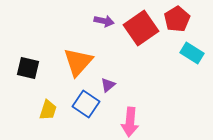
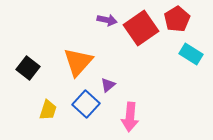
purple arrow: moved 3 px right, 1 px up
cyan rectangle: moved 1 px left, 1 px down
black square: rotated 25 degrees clockwise
blue square: rotated 8 degrees clockwise
pink arrow: moved 5 px up
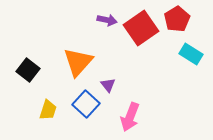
black square: moved 2 px down
purple triangle: rotated 28 degrees counterclockwise
pink arrow: rotated 16 degrees clockwise
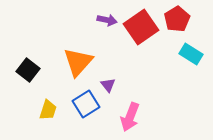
red square: moved 1 px up
blue square: rotated 16 degrees clockwise
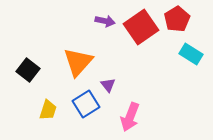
purple arrow: moved 2 px left, 1 px down
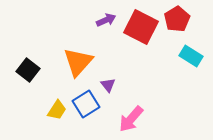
purple arrow: moved 1 px right, 1 px up; rotated 36 degrees counterclockwise
red square: rotated 28 degrees counterclockwise
cyan rectangle: moved 2 px down
yellow trapezoid: moved 9 px right; rotated 15 degrees clockwise
pink arrow: moved 1 px right, 2 px down; rotated 20 degrees clockwise
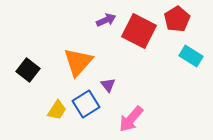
red square: moved 2 px left, 4 px down
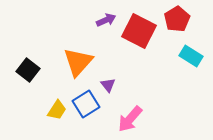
pink arrow: moved 1 px left
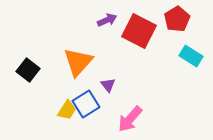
purple arrow: moved 1 px right
yellow trapezoid: moved 10 px right
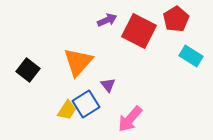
red pentagon: moved 1 px left
